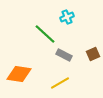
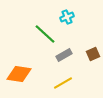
gray rectangle: rotated 56 degrees counterclockwise
yellow line: moved 3 px right
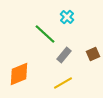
cyan cross: rotated 24 degrees counterclockwise
gray rectangle: rotated 21 degrees counterclockwise
orange diamond: rotated 30 degrees counterclockwise
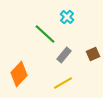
orange diamond: rotated 25 degrees counterclockwise
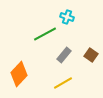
cyan cross: rotated 24 degrees counterclockwise
green line: rotated 70 degrees counterclockwise
brown square: moved 2 px left, 1 px down; rotated 32 degrees counterclockwise
